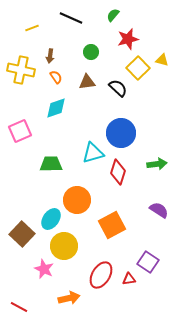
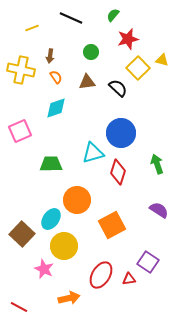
green arrow: rotated 102 degrees counterclockwise
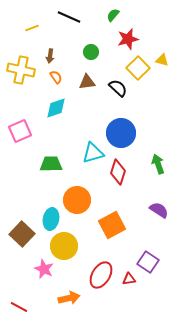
black line: moved 2 px left, 1 px up
green arrow: moved 1 px right
cyan ellipse: rotated 25 degrees counterclockwise
